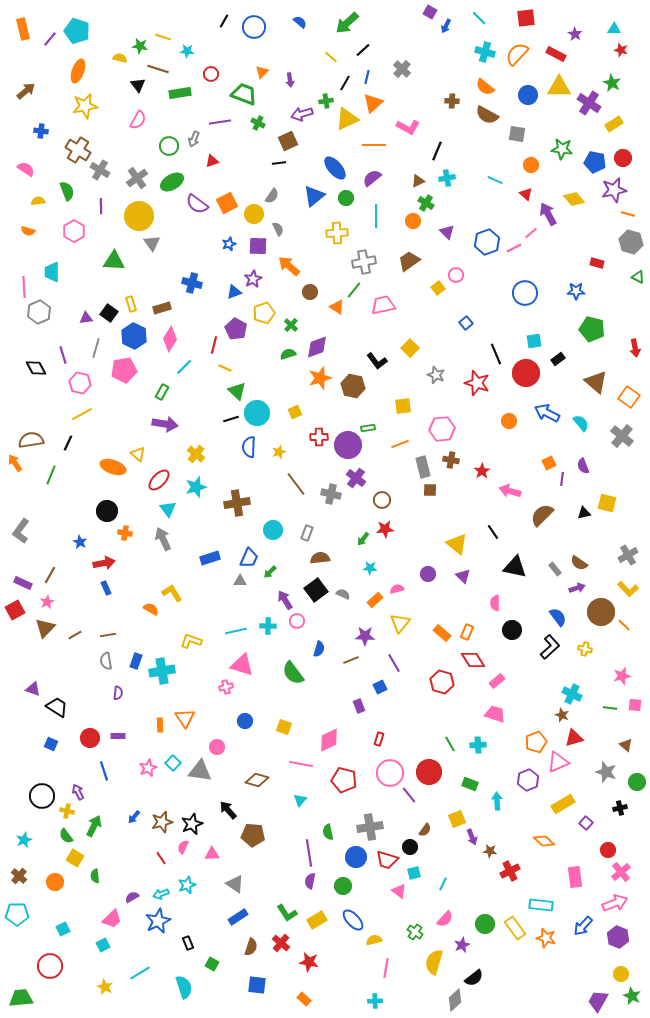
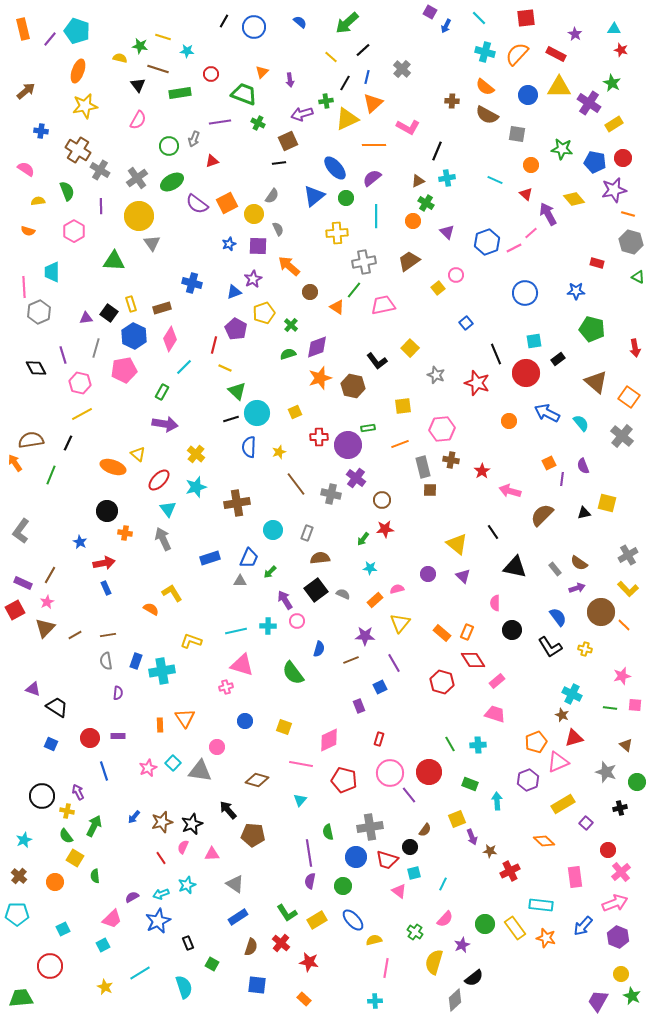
black L-shape at (550, 647): rotated 100 degrees clockwise
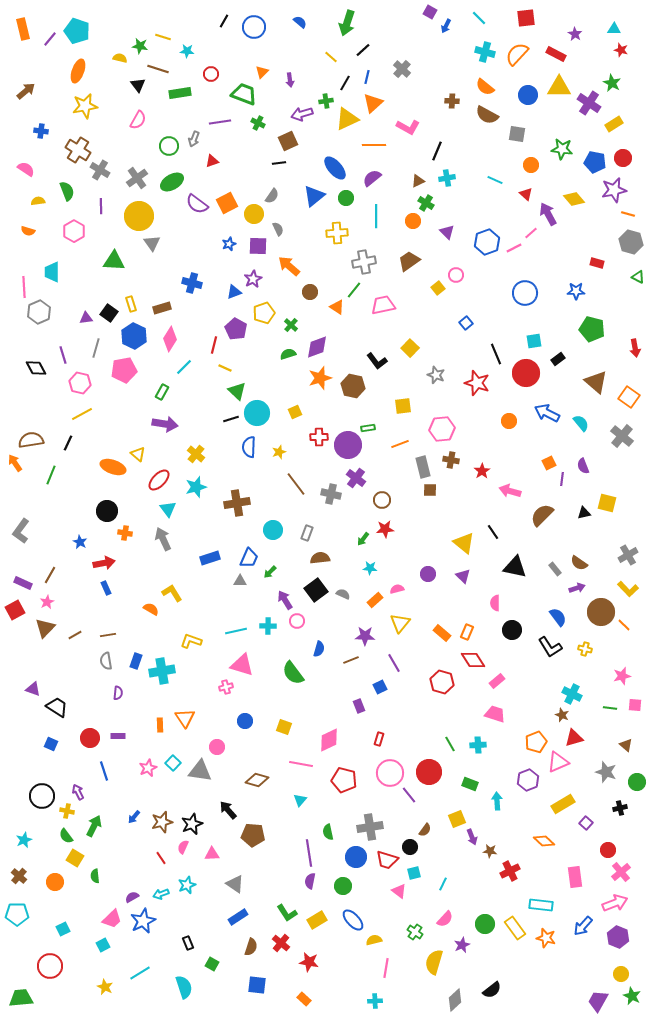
green arrow at (347, 23): rotated 30 degrees counterclockwise
yellow triangle at (457, 544): moved 7 px right, 1 px up
blue star at (158, 921): moved 15 px left
black semicircle at (474, 978): moved 18 px right, 12 px down
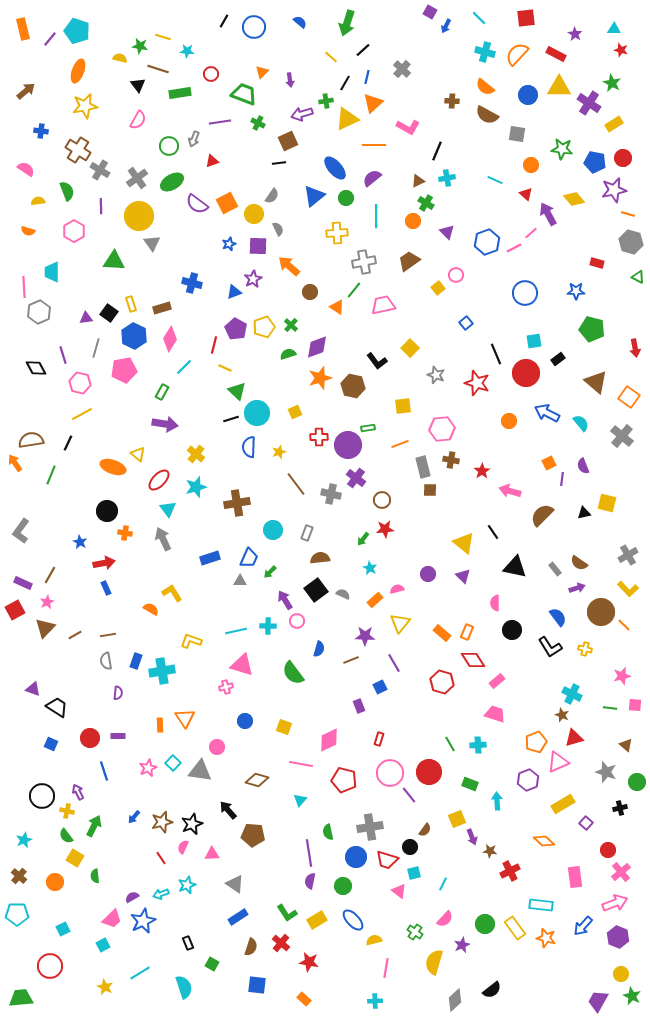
yellow pentagon at (264, 313): moved 14 px down
cyan star at (370, 568): rotated 24 degrees clockwise
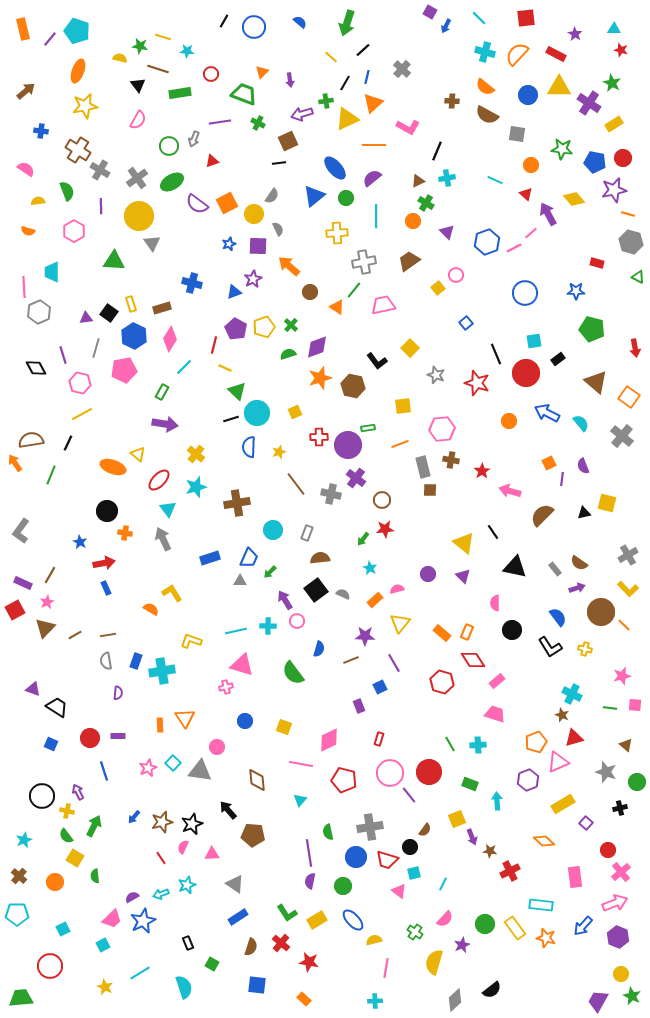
brown diamond at (257, 780): rotated 70 degrees clockwise
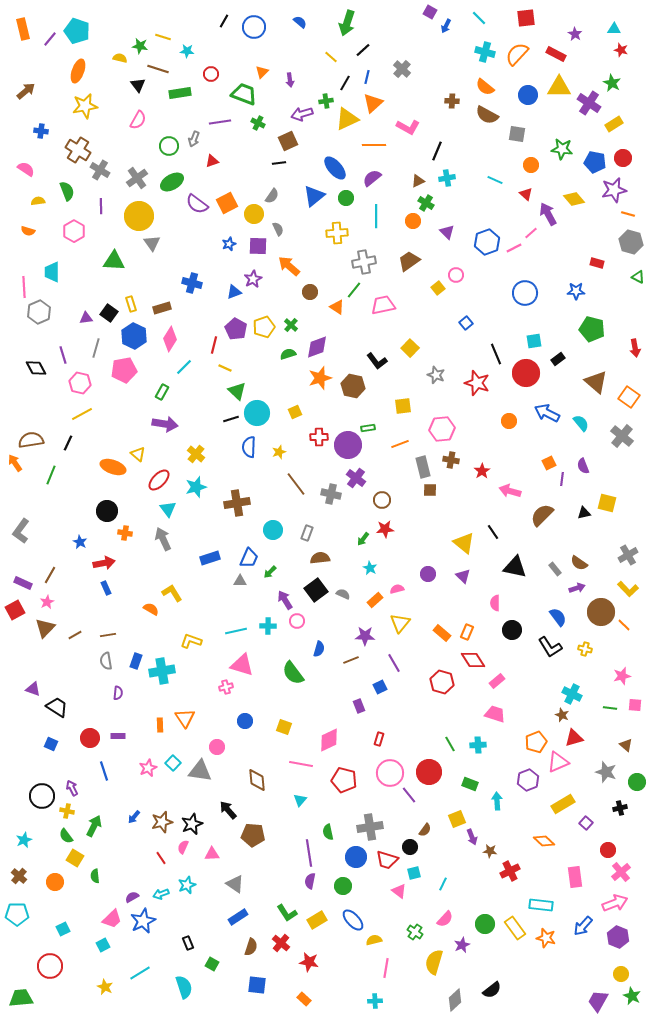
purple arrow at (78, 792): moved 6 px left, 4 px up
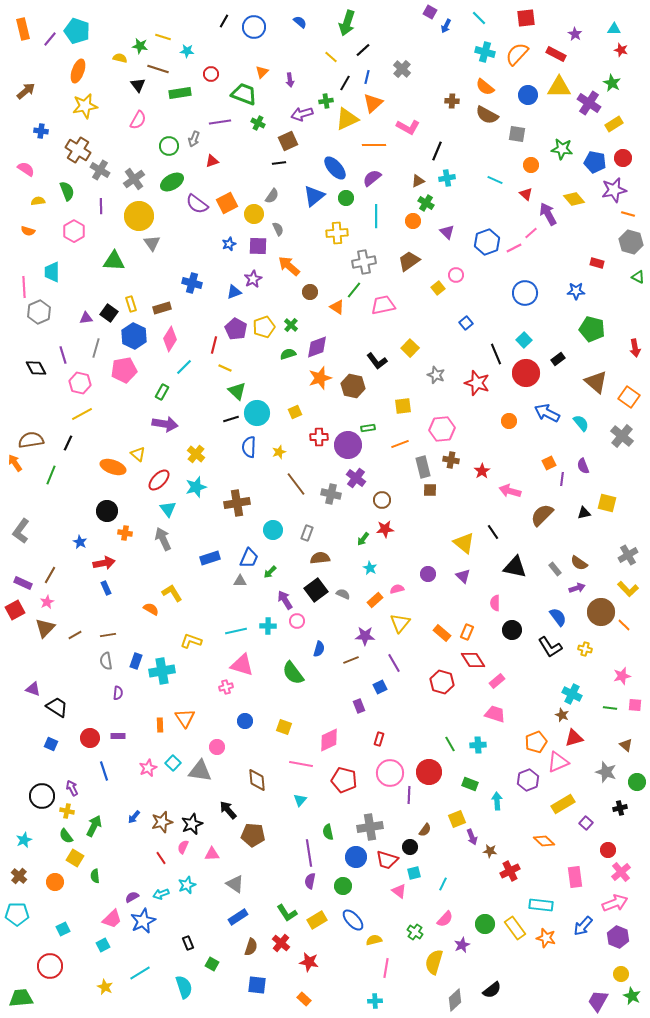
gray cross at (137, 178): moved 3 px left, 1 px down
cyan square at (534, 341): moved 10 px left, 1 px up; rotated 35 degrees counterclockwise
purple line at (409, 795): rotated 42 degrees clockwise
